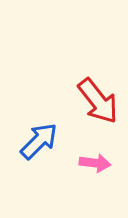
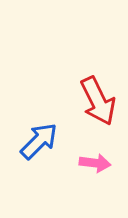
red arrow: rotated 12 degrees clockwise
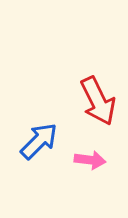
pink arrow: moved 5 px left, 3 px up
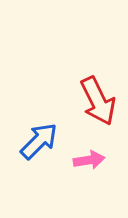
pink arrow: moved 1 px left; rotated 16 degrees counterclockwise
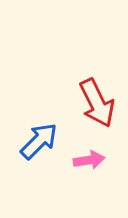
red arrow: moved 1 px left, 2 px down
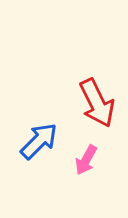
pink arrow: moved 3 px left; rotated 128 degrees clockwise
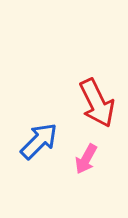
pink arrow: moved 1 px up
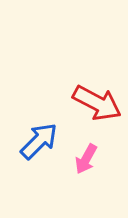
red arrow: rotated 36 degrees counterclockwise
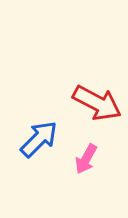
blue arrow: moved 2 px up
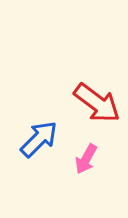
red arrow: rotated 9 degrees clockwise
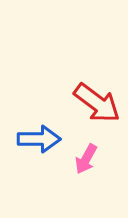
blue arrow: rotated 45 degrees clockwise
